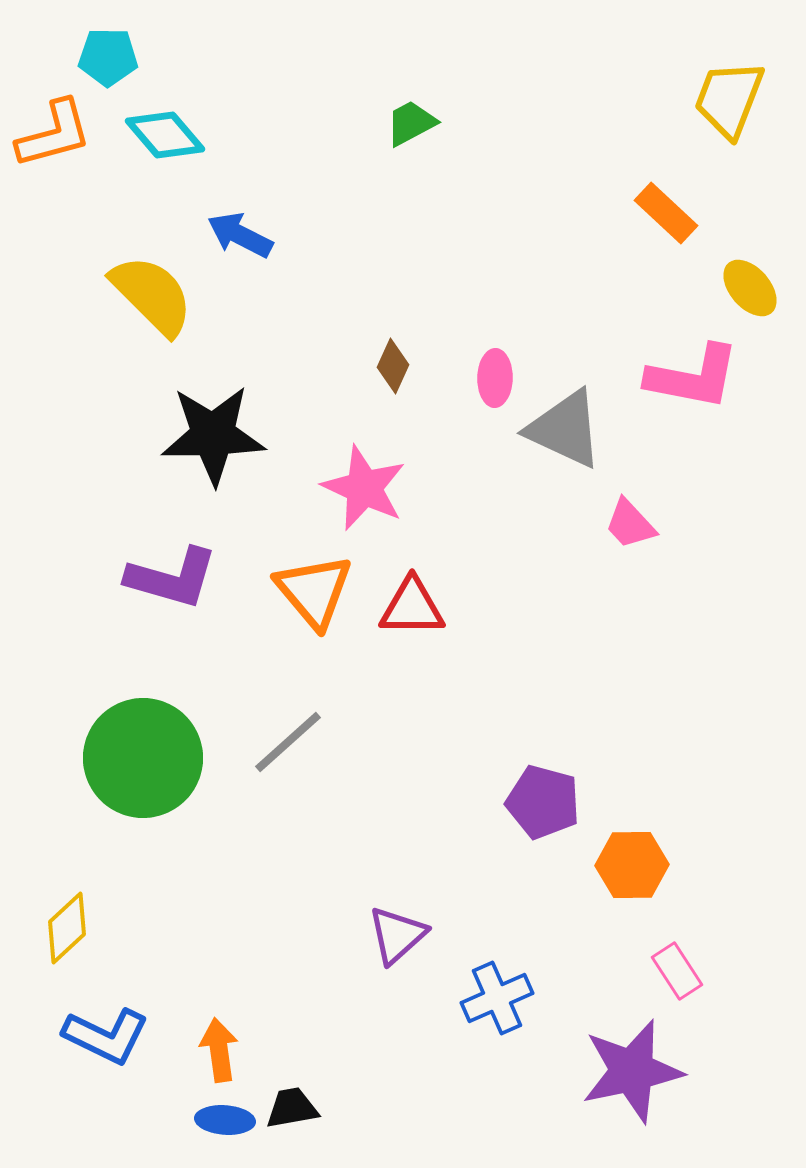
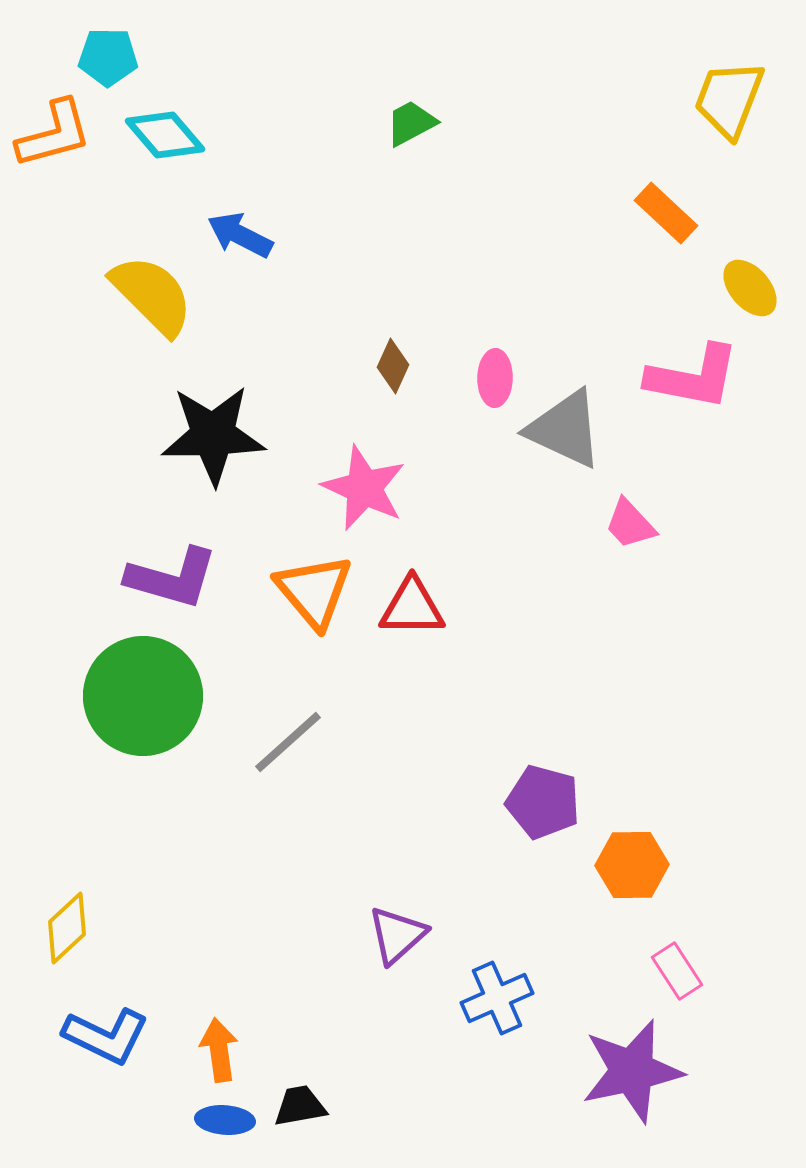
green circle: moved 62 px up
black trapezoid: moved 8 px right, 2 px up
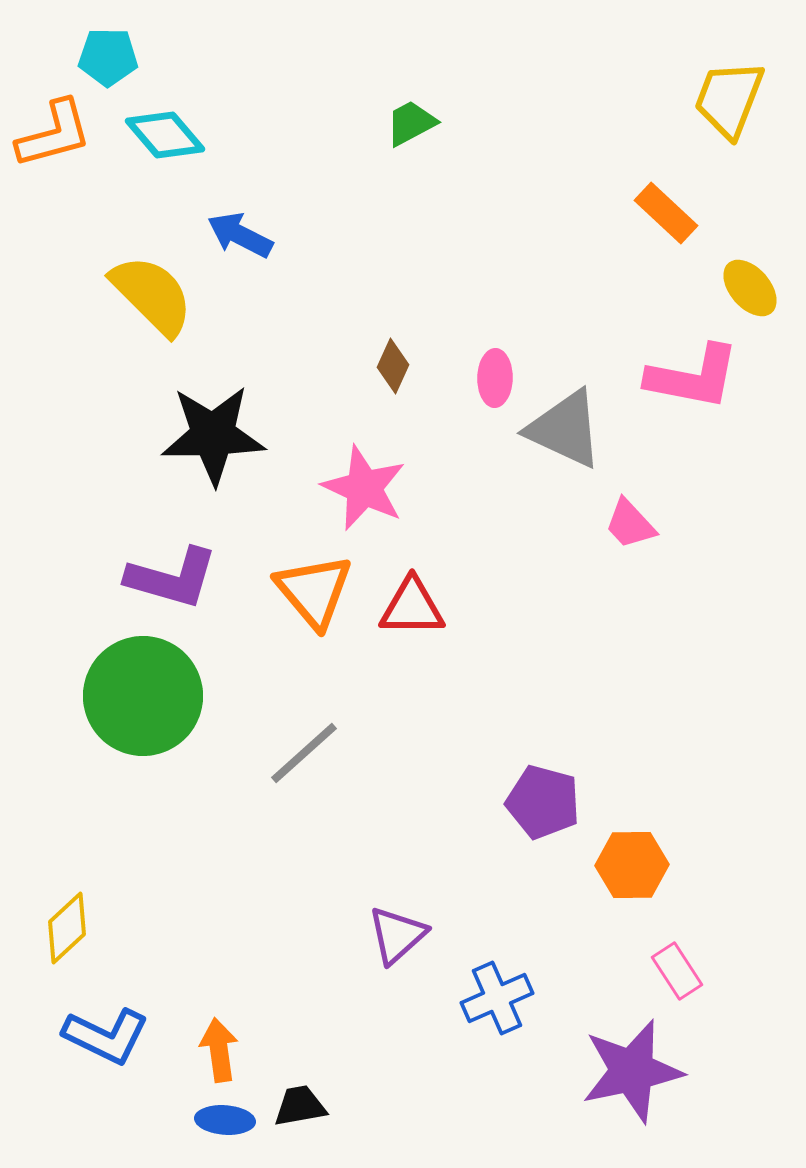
gray line: moved 16 px right, 11 px down
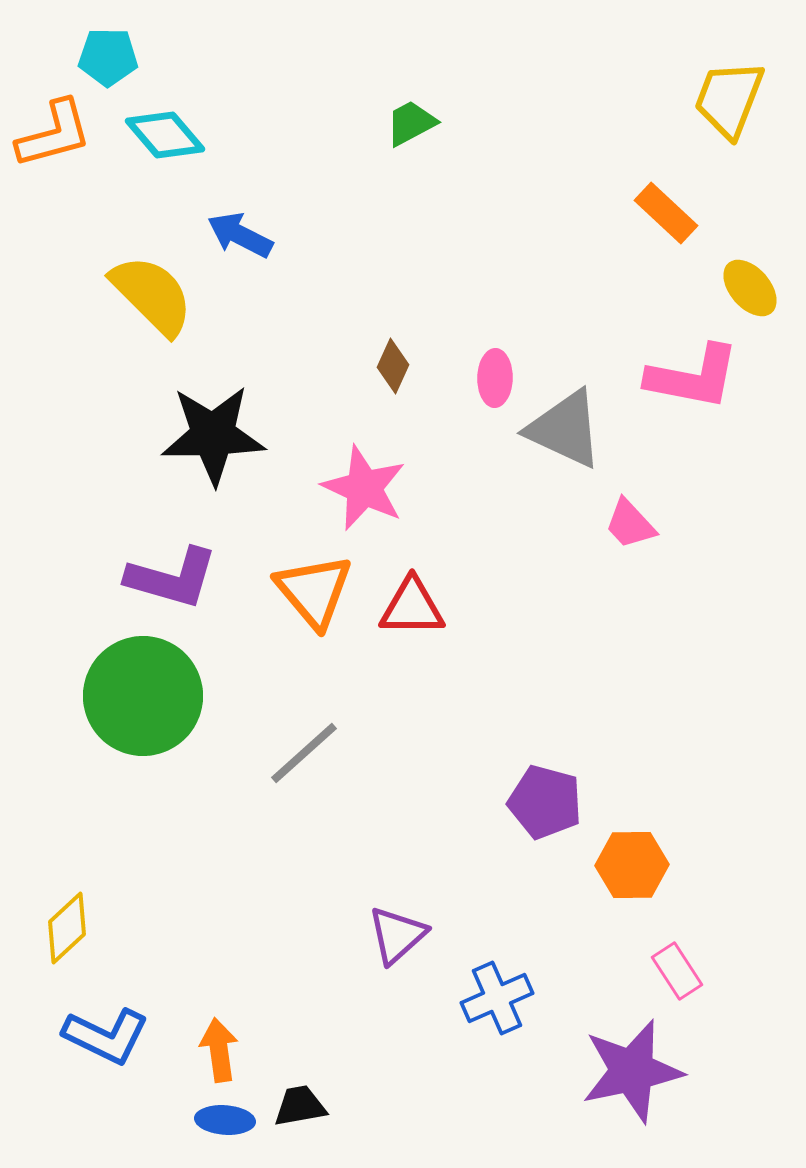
purple pentagon: moved 2 px right
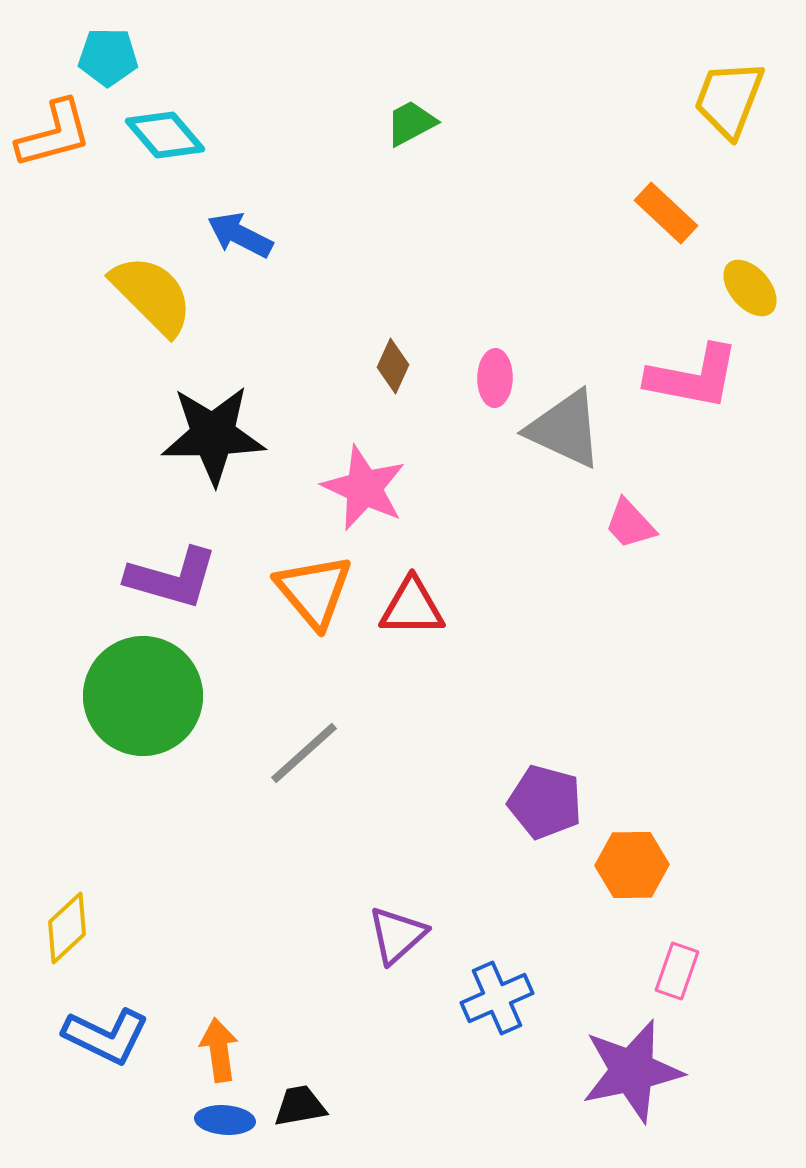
pink rectangle: rotated 52 degrees clockwise
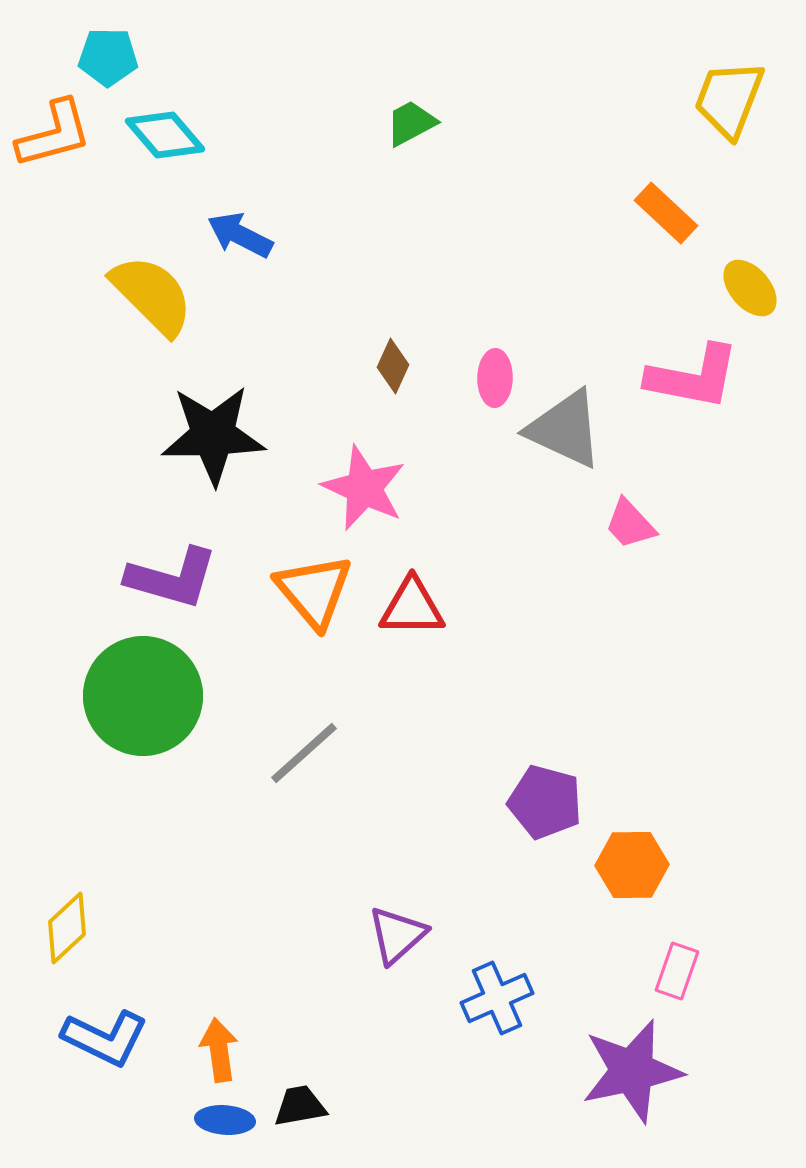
blue L-shape: moved 1 px left, 2 px down
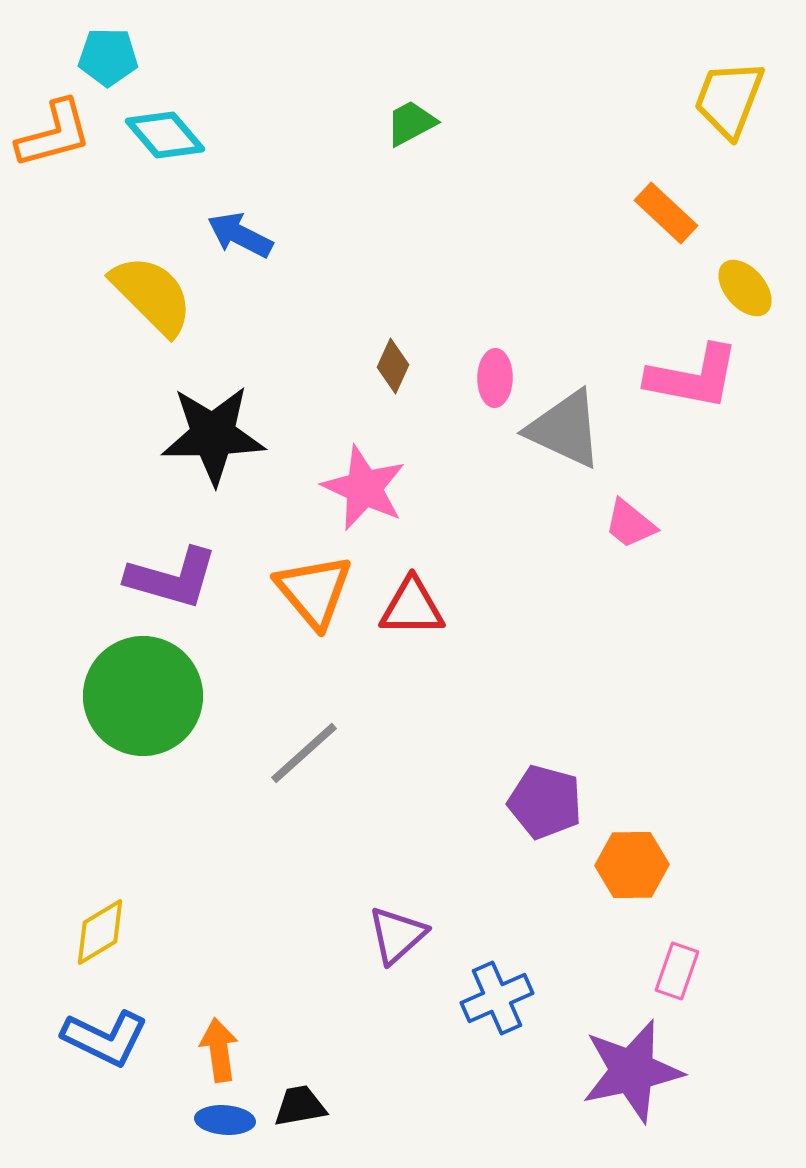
yellow ellipse: moved 5 px left
pink trapezoid: rotated 8 degrees counterclockwise
yellow diamond: moved 33 px right, 4 px down; rotated 12 degrees clockwise
